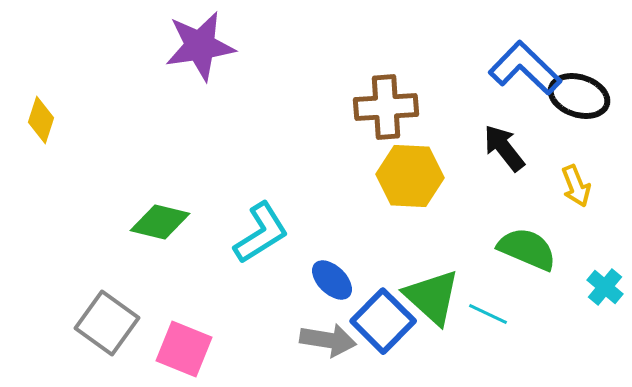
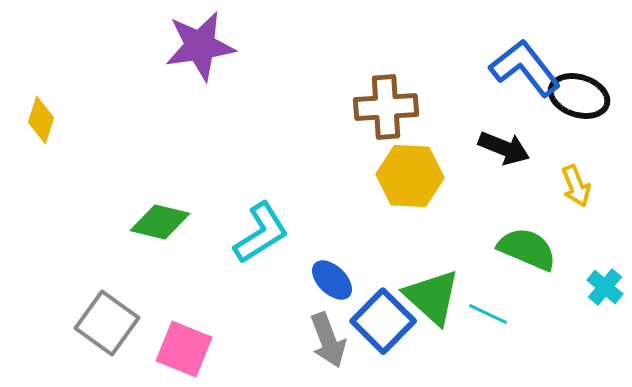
blue L-shape: rotated 8 degrees clockwise
black arrow: rotated 150 degrees clockwise
gray arrow: rotated 60 degrees clockwise
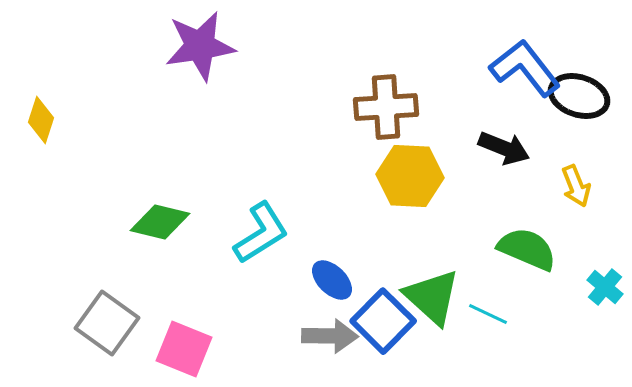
gray arrow: moved 2 px right, 4 px up; rotated 68 degrees counterclockwise
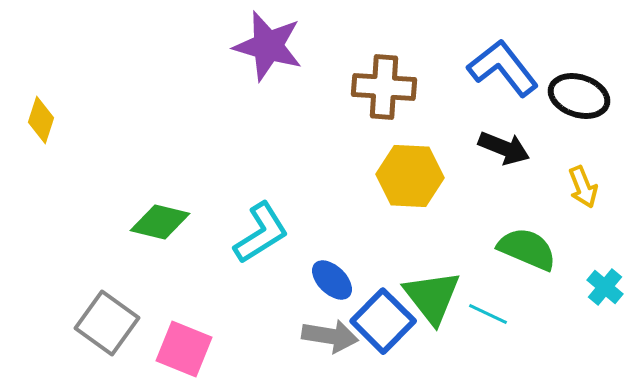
purple star: moved 68 px right; rotated 24 degrees clockwise
blue L-shape: moved 22 px left
brown cross: moved 2 px left, 20 px up; rotated 8 degrees clockwise
yellow arrow: moved 7 px right, 1 px down
green triangle: rotated 10 degrees clockwise
gray arrow: rotated 8 degrees clockwise
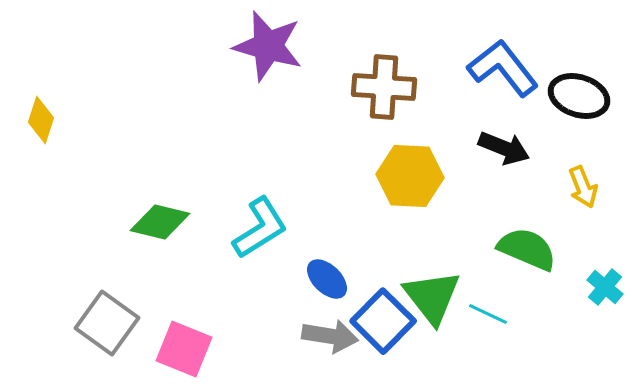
cyan L-shape: moved 1 px left, 5 px up
blue ellipse: moved 5 px left, 1 px up
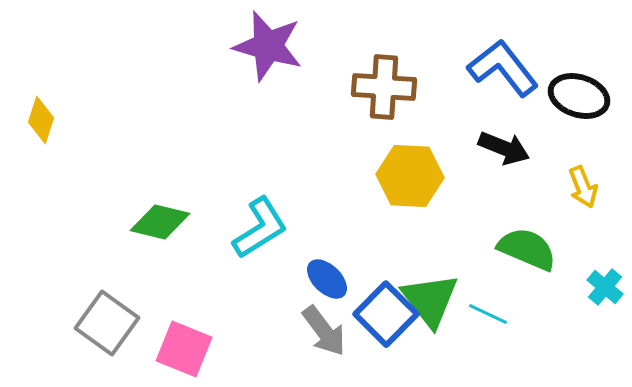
green triangle: moved 2 px left, 3 px down
blue square: moved 3 px right, 7 px up
gray arrow: moved 6 px left, 5 px up; rotated 44 degrees clockwise
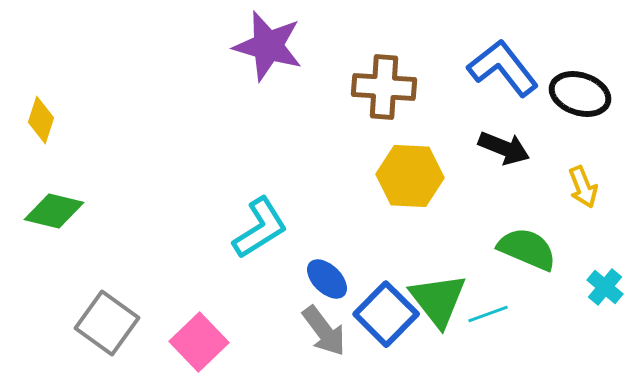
black ellipse: moved 1 px right, 2 px up
green diamond: moved 106 px left, 11 px up
green triangle: moved 8 px right
cyan line: rotated 45 degrees counterclockwise
pink square: moved 15 px right, 7 px up; rotated 24 degrees clockwise
